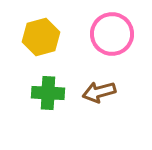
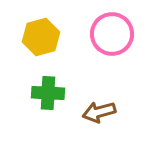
brown arrow: moved 20 px down
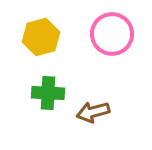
brown arrow: moved 6 px left
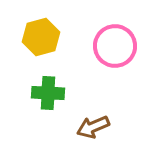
pink circle: moved 3 px right, 12 px down
brown arrow: moved 15 px down; rotated 8 degrees counterclockwise
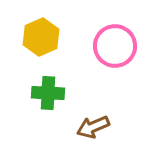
yellow hexagon: rotated 9 degrees counterclockwise
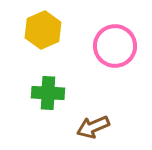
yellow hexagon: moved 2 px right, 7 px up
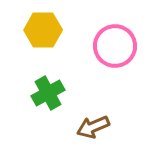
yellow hexagon: rotated 24 degrees clockwise
green cross: rotated 32 degrees counterclockwise
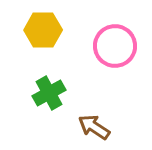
green cross: moved 1 px right
brown arrow: moved 1 px right; rotated 56 degrees clockwise
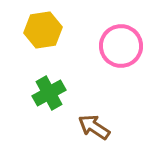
yellow hexagon: rotated 9 degrees counterclockwise
pink circle: moved 6 px right
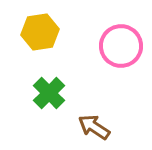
yellow hexagon: moved 3 px left, 2 px down
green cross: rotated 16 degrees counterclockwise
